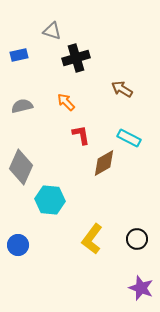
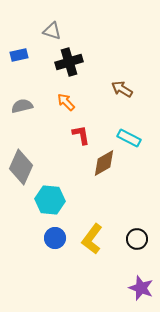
black cross: moved 7 px left, 4 px down
blue circle: moved 37 px right, 7 px up
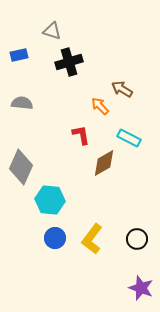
orange arrow: moved 34 px right, 4 px down
gray semicircle: moved 3 px up; rotated 20 degrees clockwise
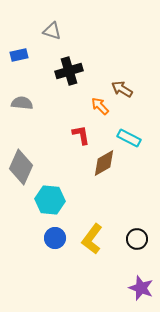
black cross: moved 9 px down
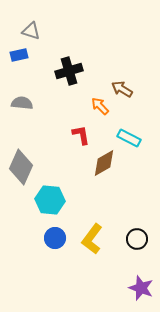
gray triangle: moved 21 px left
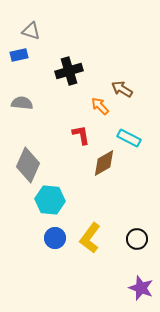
gray diamond: moved 7 px right, 2 px up
yellow L-shape: moved 2 px left, 1 px up
